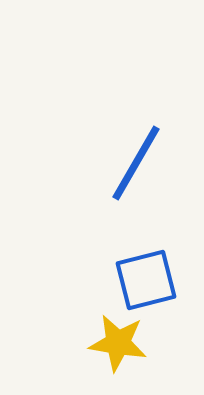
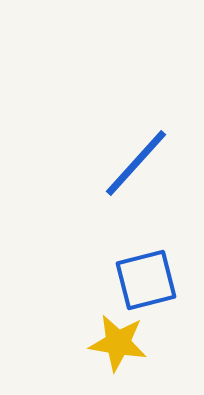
blue line: rotated 12 degrees clockwise
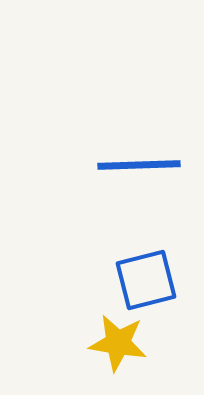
blue line: moved 3 px right, 2 px down; rotated 46 degrees clockwise
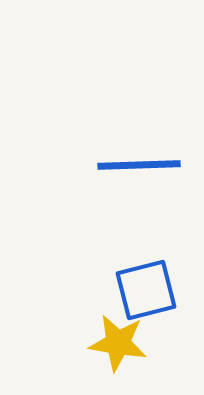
blue square: moved 10 px down
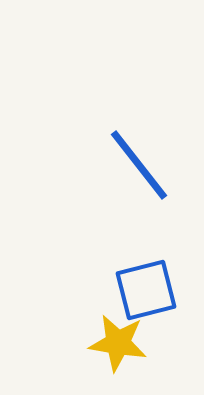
blue line: rotated 54 degrees clockwise
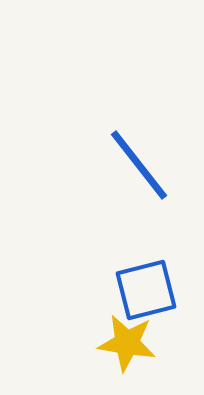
yellow star: moved 9 px right
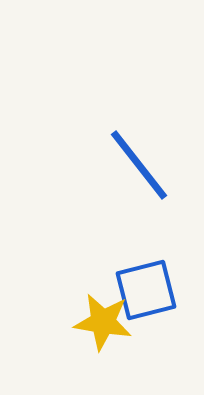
yellow star: moved 24 px left, 21 px up
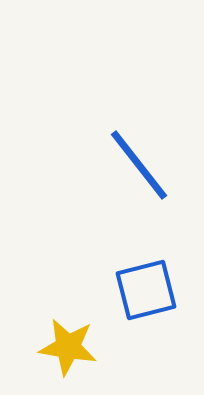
yellow star: moved 35 px left, 25 px down
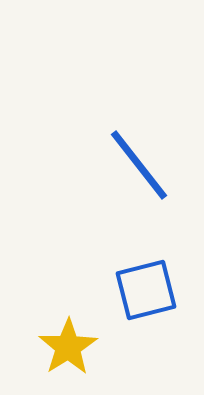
yellow star: rotated 30 degrees clockwise
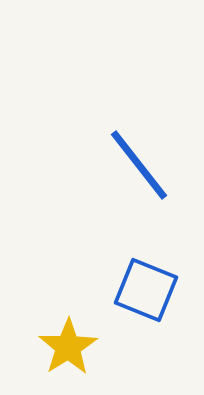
blue square: rotated 36 degrees clockwise
